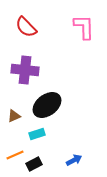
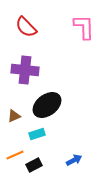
black rectangle: moved 1 px down
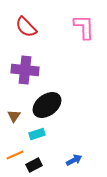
brown triangle: rotated 32 degrees counterclockwise
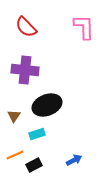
black ellipse: rotated 16 degrees clockwise
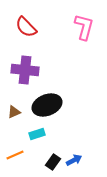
pink L-shape: rotated 16 degrees clockwise
brown triangle: moved 4 px up; rotated 32 degrees clockwise
black rectangle: moved 19 px right, 3 px up; rotated 28 degrees counterclockwise
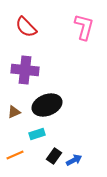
black rectangle: moved 1 px right, 6 px up
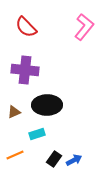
pink L-shape: rotated 24 degrees clockwise
black ellipse: rotated 20 degrees clockwise
black rectangle: moved 3 px down
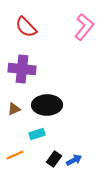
purple cross: moved 3 px left, 1 px up
brown triangle: moved 3 px up
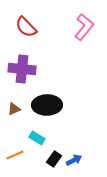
cyan rectangle: moved 4 px down; rotated 49 degrees clockwise
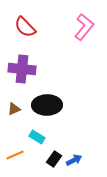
red semicircle: moved 1 px left
cyan rectangle: moved 1 px up
